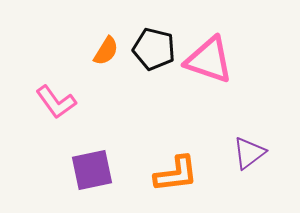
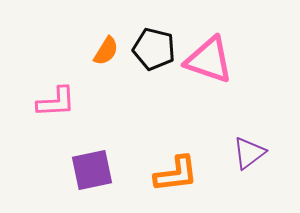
pink L-shape: rotated 57 degrees counterclockwise
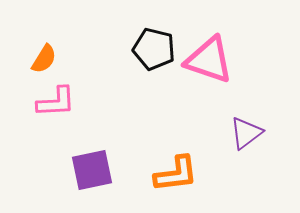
orange semicircle: moved 62 px left, 8 px down
purple triangle: moved 3 px left, 20 px up
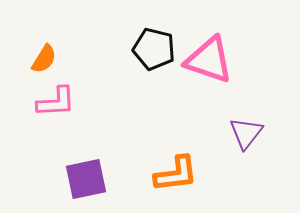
purple triangle: rotated 15 degrees counterclockwise
purple square: moved 6 px left, 9 px down
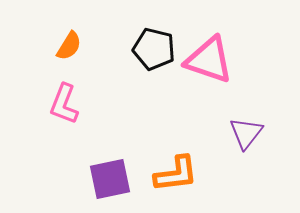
orange semicircle: moved 25 px right, 13 px up
pink L-shape: moved 8 px right, 2 px down; rotated 114 degrees clockwise
purple square: moved 24 px right
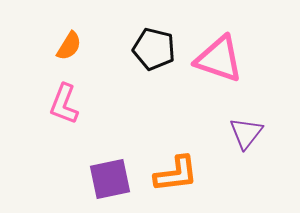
pink triangle: moved 10 px right, 1 px up
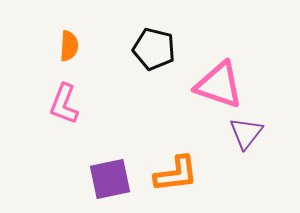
orange semicircle: rotated 28 degrees counterclockwise
pink triangle: moved 26 px down
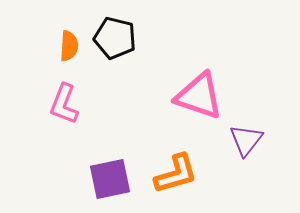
black pentagon: moved 39 px left, 11 px up
pink triangle: moved 20 px left, 11 px down
purple triangle: moved 7 px down
orange L-shape: rotated 9 degrees counterclockwise
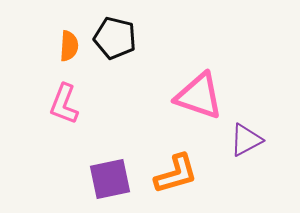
purple triangle: rotated 24 degrees clockwise
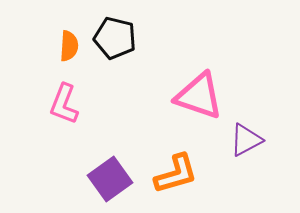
purple square: rotated 24 degrees counterclockwise
